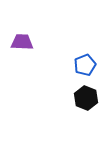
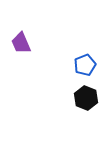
purple trapezoid: moved 1 px left, 1 px down; rotated 115 degrees counterclockwise
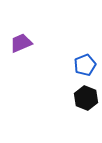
purple trapezoid: rotated 90 degrees clockwise
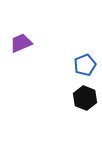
black hexagon: moved 1 px left
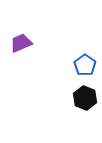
blue pentagon: rotated 15 degrees counterclockwise
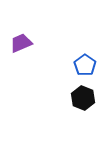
black hexagon: moved 2 px left
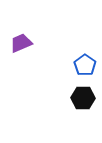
black hexagon: rotated 20 degrees counterclockwise
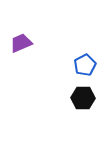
blue pentagon: rotated 10 degrees clockwise
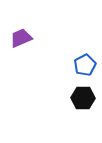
purple trapezoid: moved 5 px up
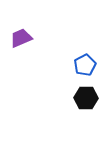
black hexagon: moved 3 px right
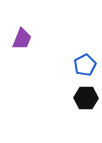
purple trapezoid: moved 1 px right, 1 px down; rotated 135 degrees clockwise
